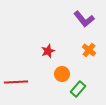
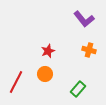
orange cross: rotated 24 degrees counterclockwise
orange circle: moved 17 px left
red line: rotated 60 degrees counterclockwise
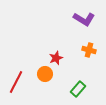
purple L-shape: rotated 20 degrees counterclockwise
red star: moved 8 px right, 7 px down
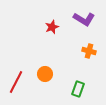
orange cross: moved 1 px down
red star: moved 4 px left, 31 px up
green rectangle: rotated 21 degrees counterclockwise
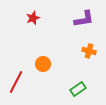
purple L-shape: rotated 40 degrees counterclockwise
red star: moved 19 px left, 9 px up
orange circle: moved 2 px left, 10 px up
green rectangle: rotated 35 degrees clockwise
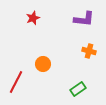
purple L-shape: rotated 15 degrees clockwise
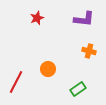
red star: moved 4 px right
orange circle: moved 5 px right, 5 px down
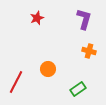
purple L-shape: rotated 80 degrees counterclockwise
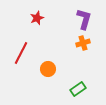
orange cross: moved 6 px left, 8 px up; rotated 32 degrees counterclockwise
red line: moved 5 px right, 29 px up
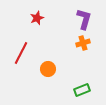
green rectangle: moved 4 px right, 1 px down; rotated 14 degrees clockwise
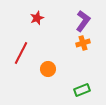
purple L-shape: moved 1 px left, 2 px down; rotated 20 degrees clockwise
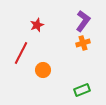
red star: moved 7 px down
orange circle: moved 5 px left, 1 px down
